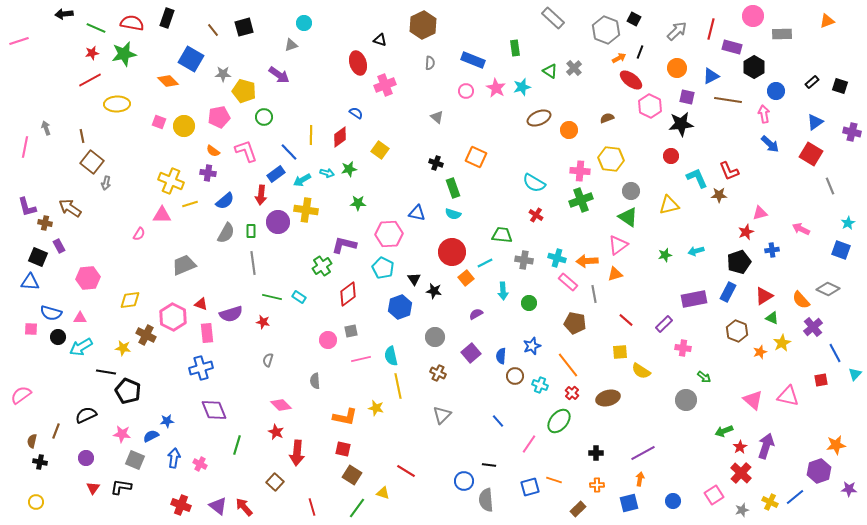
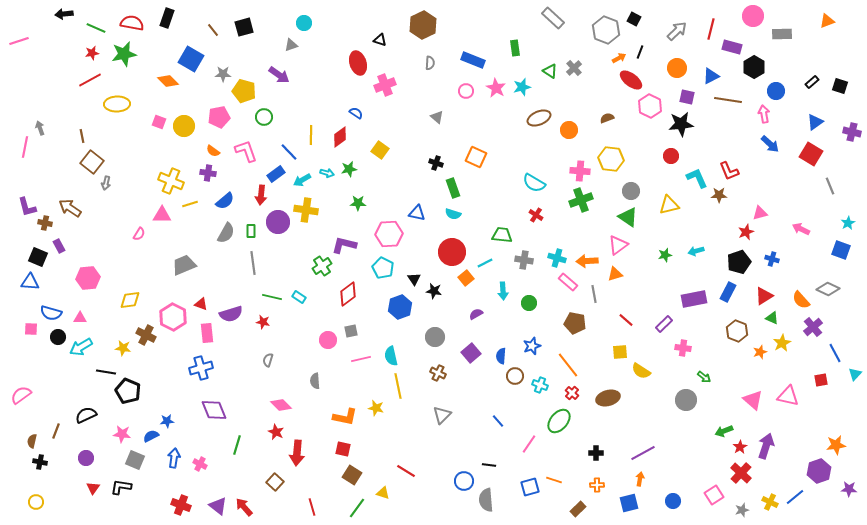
gray arrow at (46, 128): moved 6 px left
blue cross at (772, 250): moved 9 px down; rotated 24 degrees clockwise
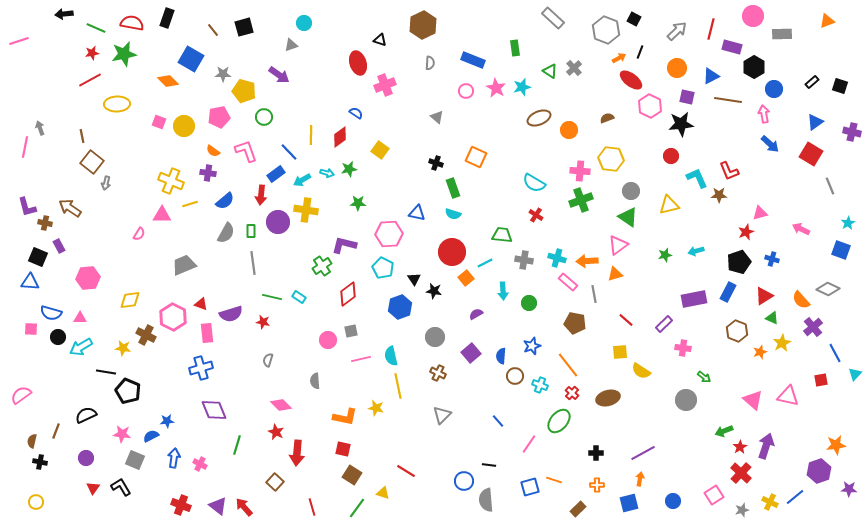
blue circle at (776, 91): moved 2 px left, 2 px up
black L-shape at (121, 487): rotated 50 degrees clockwise
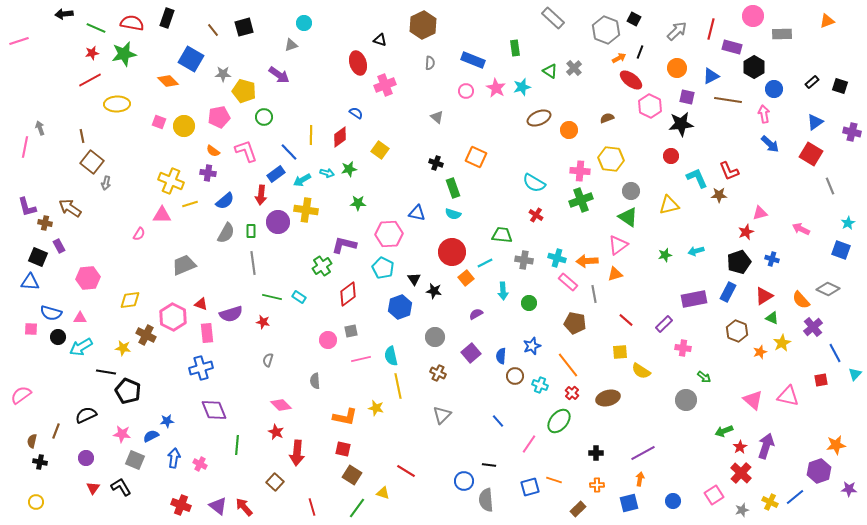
green line at (237, 445): rotated 12 degrees counterclockwise
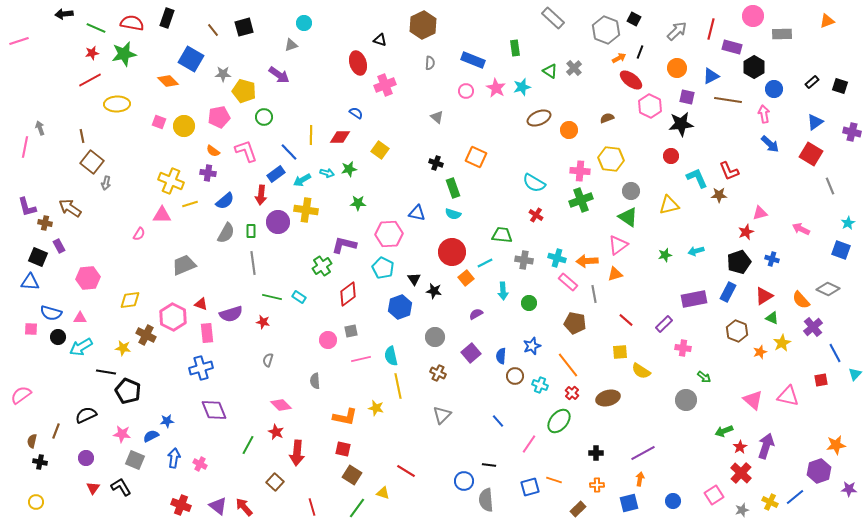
red diamond at (340, 137): rotated 35 degrees clockwise
green line at (237, 445): moved 11 px right; rotated 24 degrees clockwise
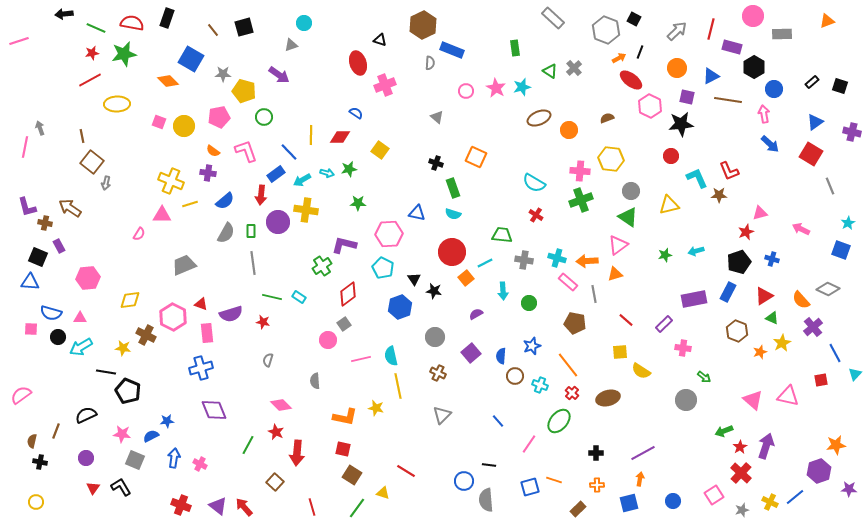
blue rectangle at (473, 60): moved 21 px left, 10 px up
gray square at (351, 331): moved 7 px left, 7 px up; rotated 24 degrees counterclockwise
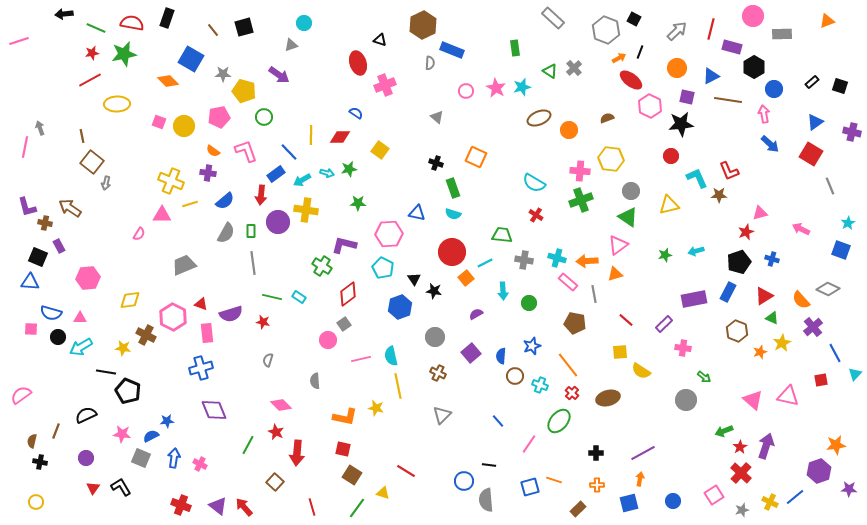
green cross at (322, 266): rotated 24 degrees counterclockwise
gray square at (135, 460): moved 6 px right, 2 px up
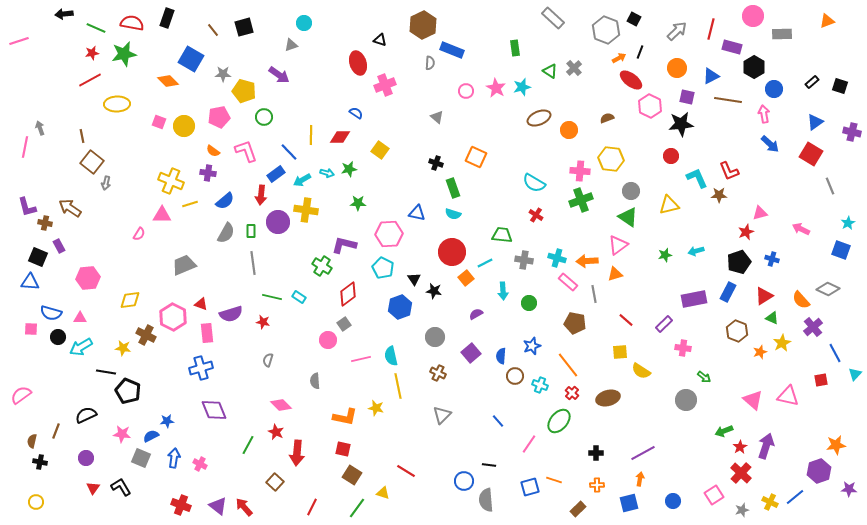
red line at (312, 507): rotated 42 degrees clockwise
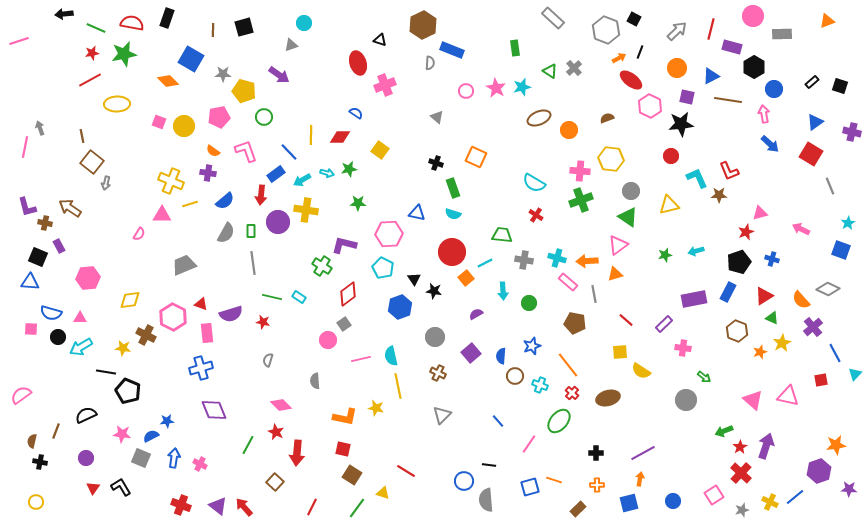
brown line at (213, 30): rotated 40 degrees clockwise
